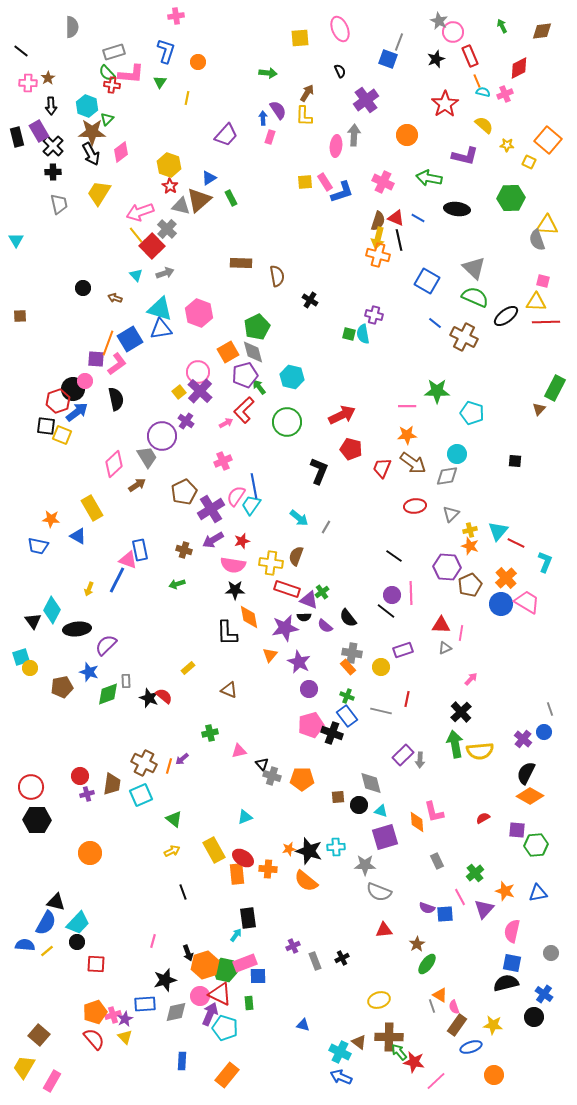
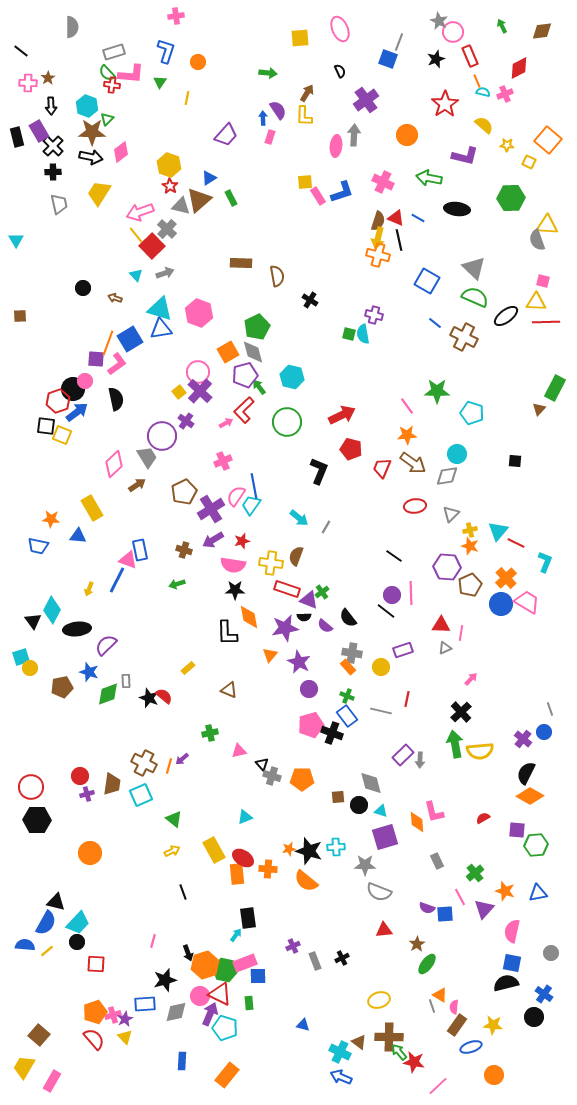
black arrow at (91, 154): moved 3 px down; rotated 50 degrees counterclockwise
pink rectangle at (325, 182): moved 7 px left, 14 px down
pink line at (407, 406): rotated 54 degrees clockwise
blue triangle at (78, 536): rotated 24 degrees counterclockwise
pink semicircle at (454, 1007): rotated 24 degrees clockwise
pink line at (436, 1081): moved 2 px right, 5 px down
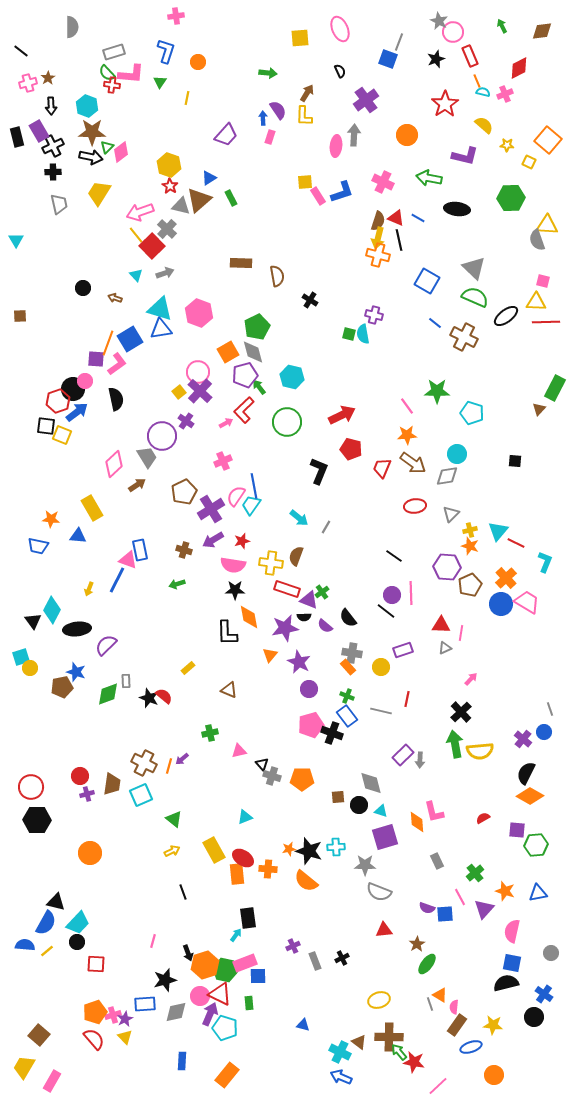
pink cross at (28, 83): rotated 18 degrees counterclockwise
green triangle at (107, 119): moved 28 px down
black cross at (53, 146): rotated 20 degrees clockwise
blue star at (89, 672): moved 13 px left
gray line at (432, 1006): moved 2 px left, 2 px up
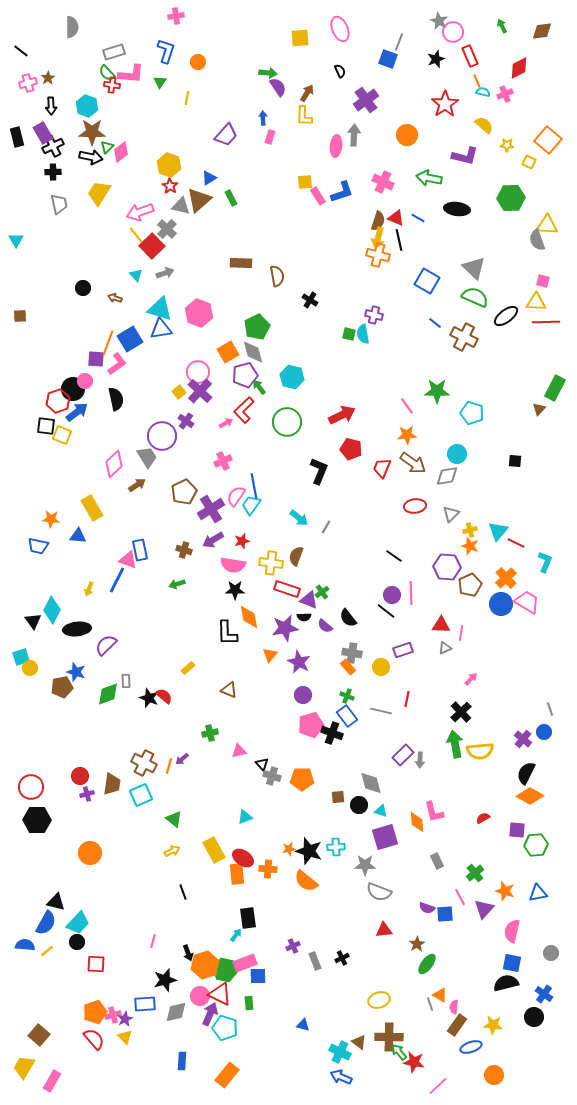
purple semicircle at (278, 110): moved 23 px up
purple rectangle at (39, 131): moved 4 px right, 2 px down
purple circle at (309, 689): moved 6 px left, 6 px down
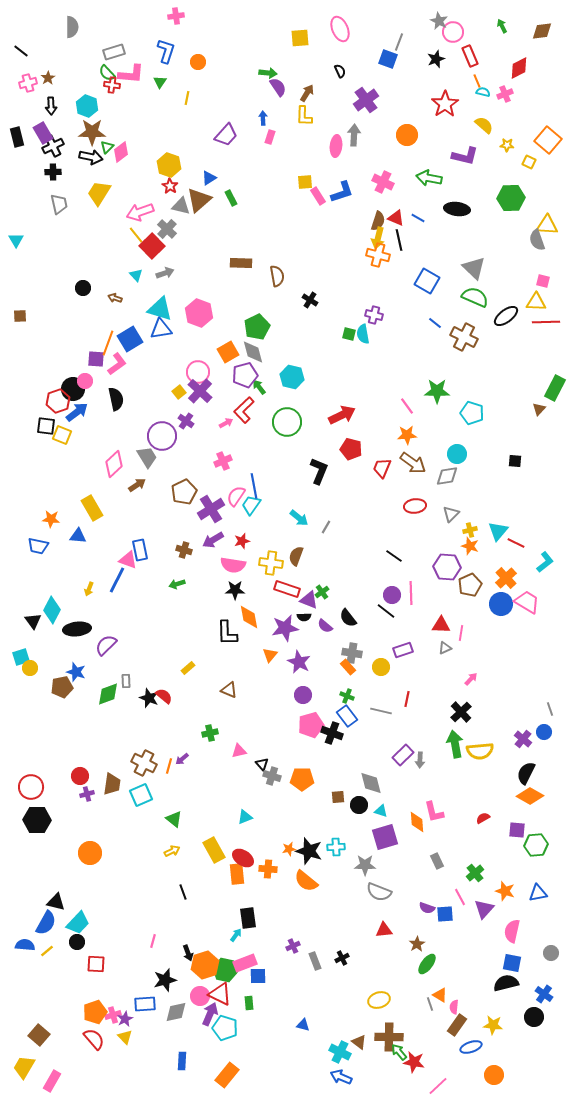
cyan L-shape at (545, 562): rotated 30 degrees clockwise
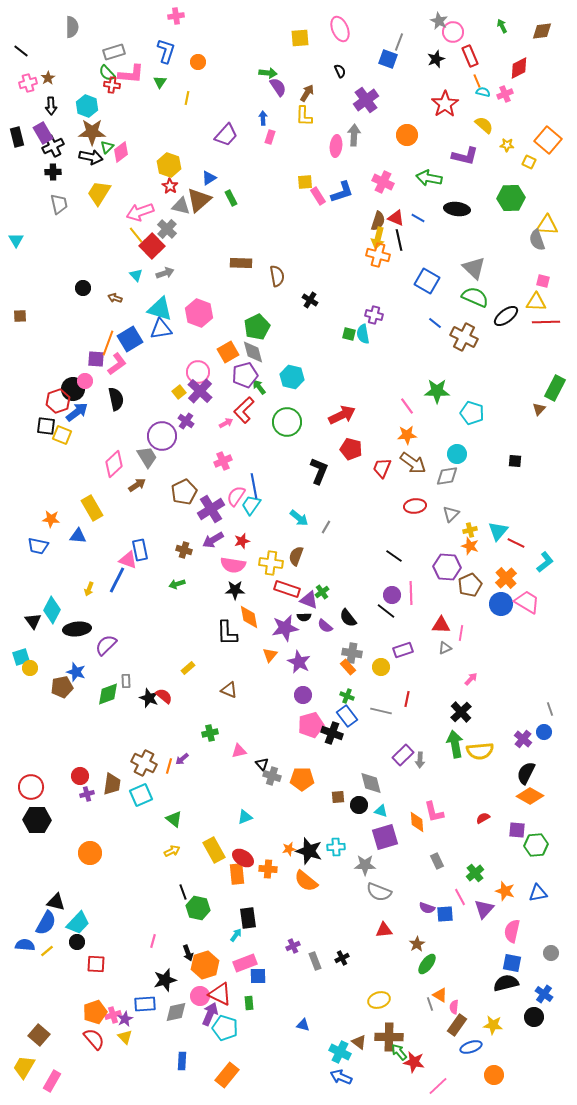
green hexagon at (225, 970): moved 27 px left, 62 px up
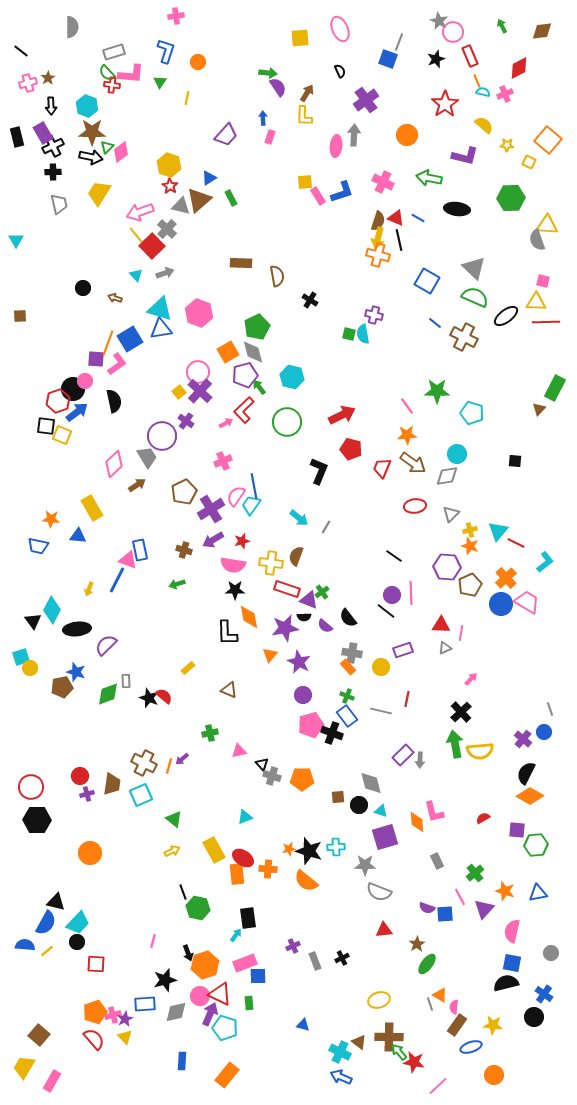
black semicircle at (116, 399): moved 2 px left, 2 px down
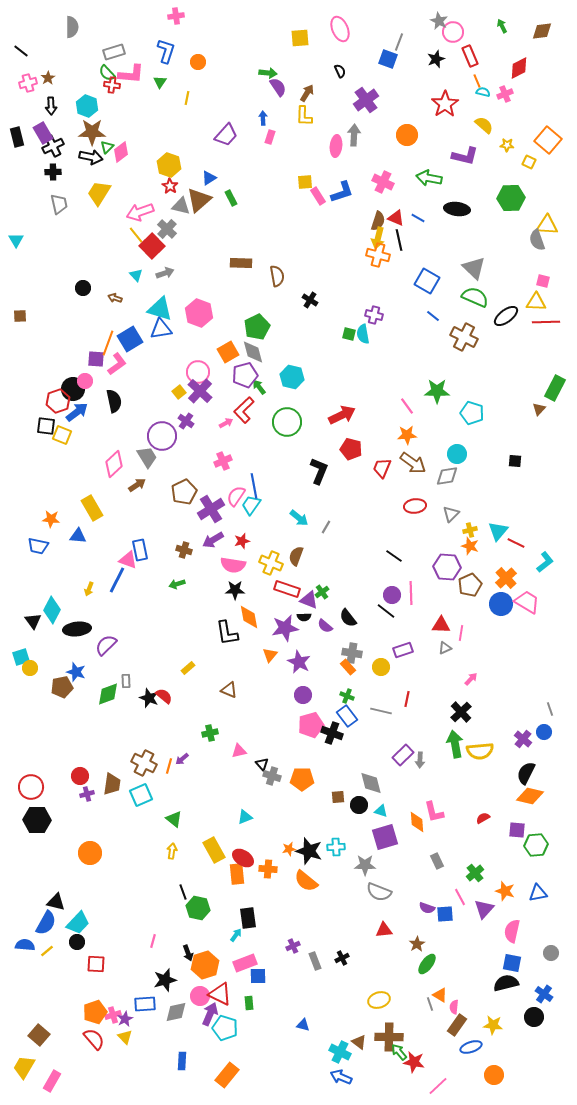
blue line at (435, 323): moved 2 px left, 7 px up
yellow cross at (271, 563): rotated 15 degrees clockwise
black L-shape at (227, 633): rotated 8 degrees counterclockwise
orange diamond at (530, 796): rotated 16 degrees counterclockwise
yellow arrow at (172, 851): rotated 56 degrees counterclockwise
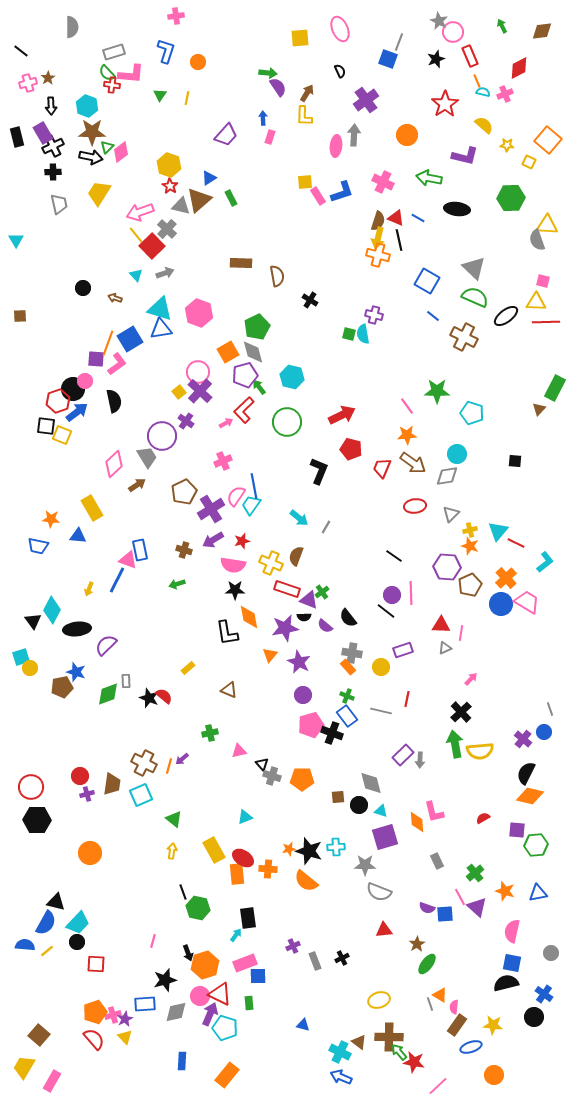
green triangle at (160, 82): moved 13 px down
purple triangle at (484, 909): moved 7 px left, 2 px up; rotated 30 degrees counterclockwise
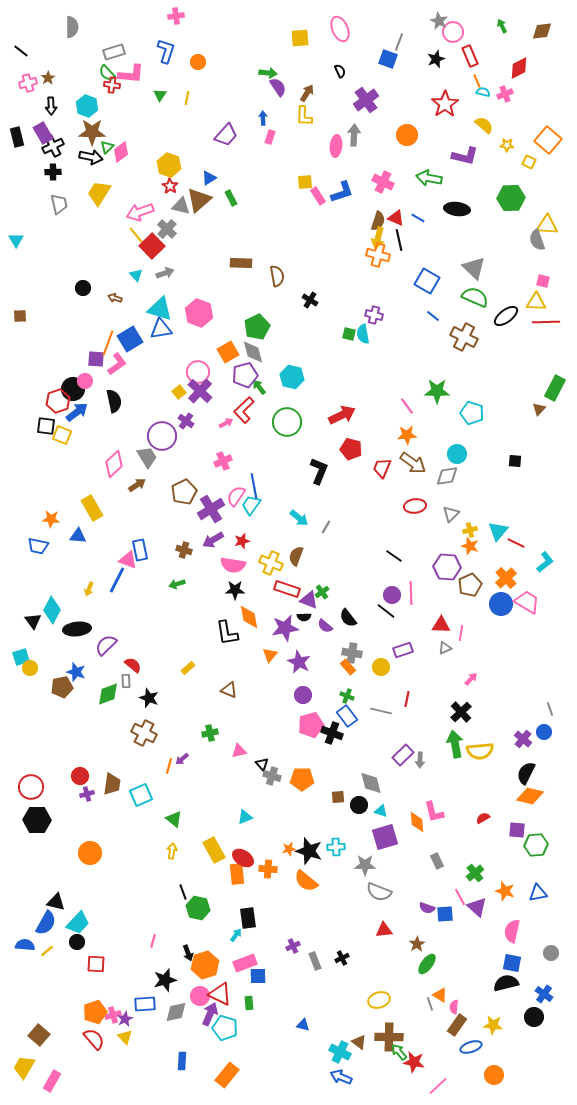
red semicircle at (164, 696): moved 31 px left, 31 px up
brown cross at (144, 763): moved 30 px up
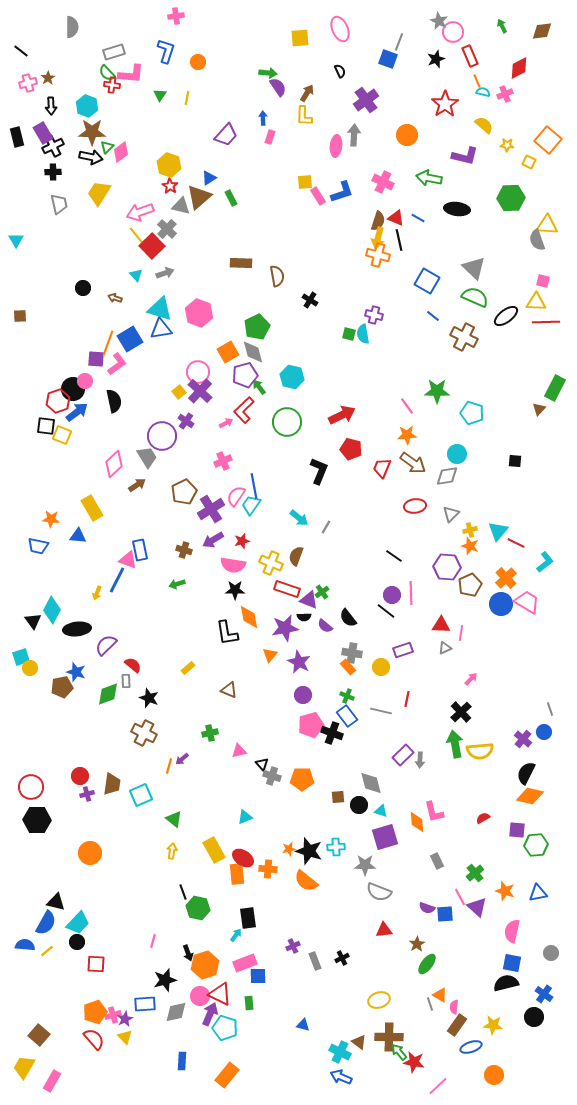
brown triangle at (199, 200): moved 3 px up
yellow arrow at (89, 589): moved 8 px right, 4 px down
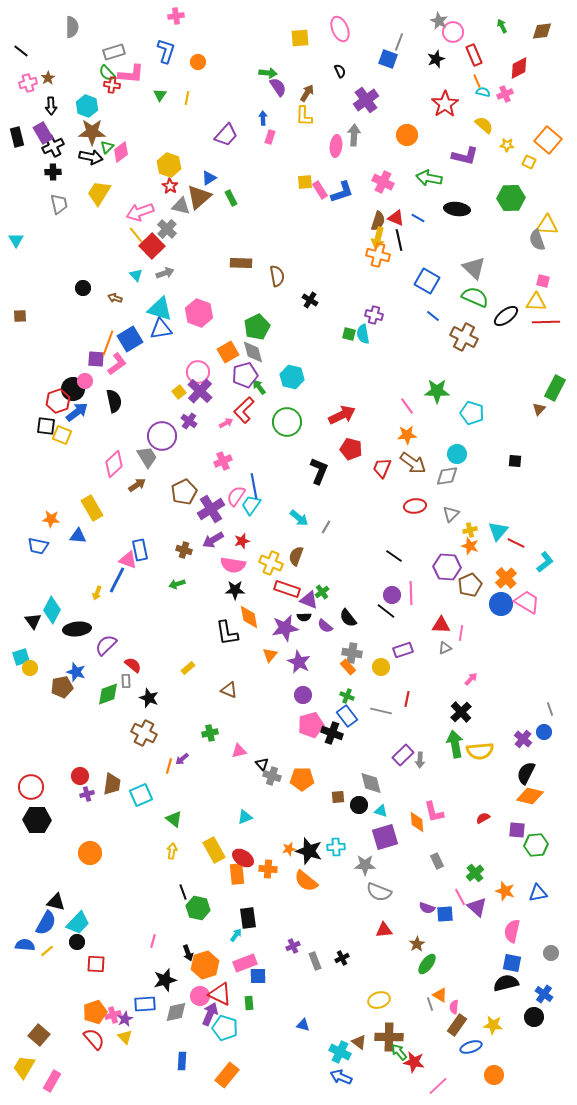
red rectangle at (470, 56): moved 4 px right, 1 px up
pink rectangle at (318, 196): moved 2 px right, 6 px up
purple cross at (186, 421): moved 3 px right
